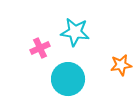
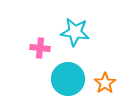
pink cross: rotated 30 degrees clockwise
orange star: moved 16 px left, 18 px down; rotated 25 degrees counterclockwise
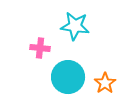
cyan star: moved 6 px up
cyan circle: moved 2 px up
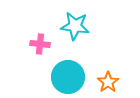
pink cross: moved 4 px up
orange star: moved 3 px right, 1 px up
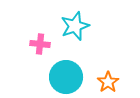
cyan star: rotated 28 degrees counterclockwise
cyan circle: moved 2 px left
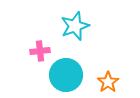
pink cross: moved 7 px down; rotated 12 degrees counterclockwise
cyan circle: moved 2 px up
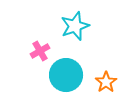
pink cross: rotated 24 degrees counterclockwise
orange star: moved 2 px left
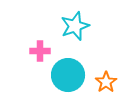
pink cross: rotated 30 degrees clockwise
cyan circle: moved 2 px right
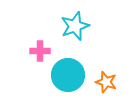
orange star: rotated 20 degrees counterclockwise
